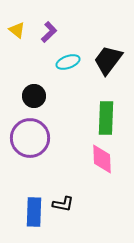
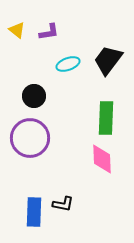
purple L-shape: rotated 35 degrees clockwise
cyan ellipse: moved 2 px down
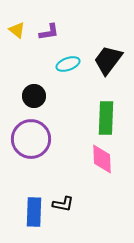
purple circle: moved 1 px right, 1 px down
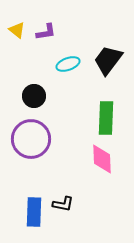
purple L-shape: moved 3 px left
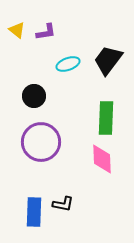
purple circle: moved 10 px right, 3 px down
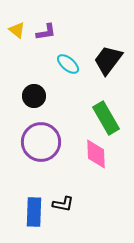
cyan ellipse: rotated 60 degrees clockwise
green rectangle: rotated 32 degrees counterclockwise
pink diamond: moved 6 px left, 5 px up
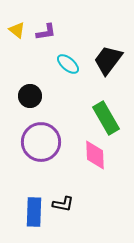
black circle: moved 4 px left
pink diamond: moved 1 px left, 1 px down
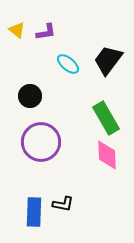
pink diamond: moved 12 px right
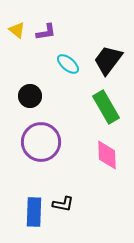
green rectangle: moved 11 px up
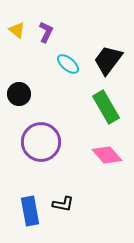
purple L-shape: rotated 55 degrees counterclockwise
black circle: moved 11 px left, 2 px up
pink diamond: rotated 40 degrees counterclockwise
blue rectangle: moved 4 px left, 1 px up; rotated 12 degrees counterclockwise
